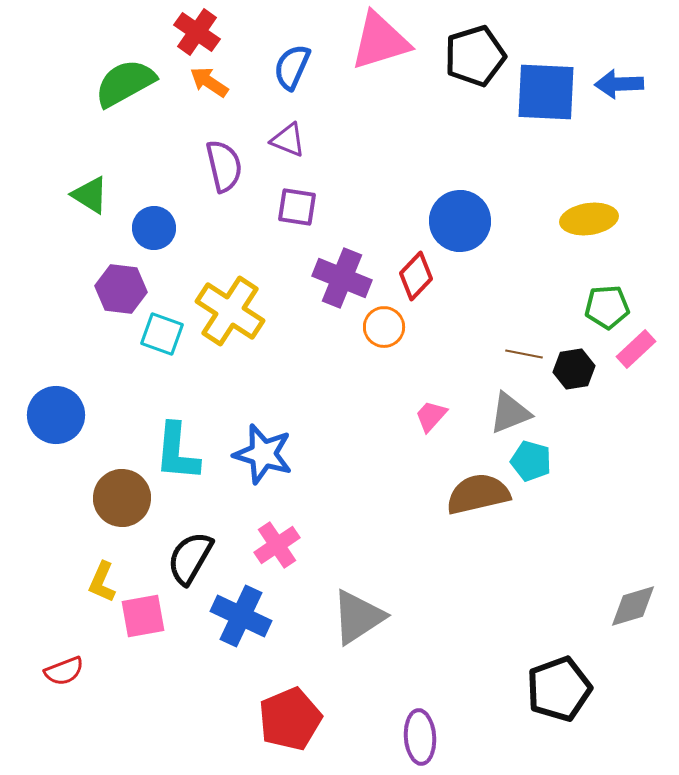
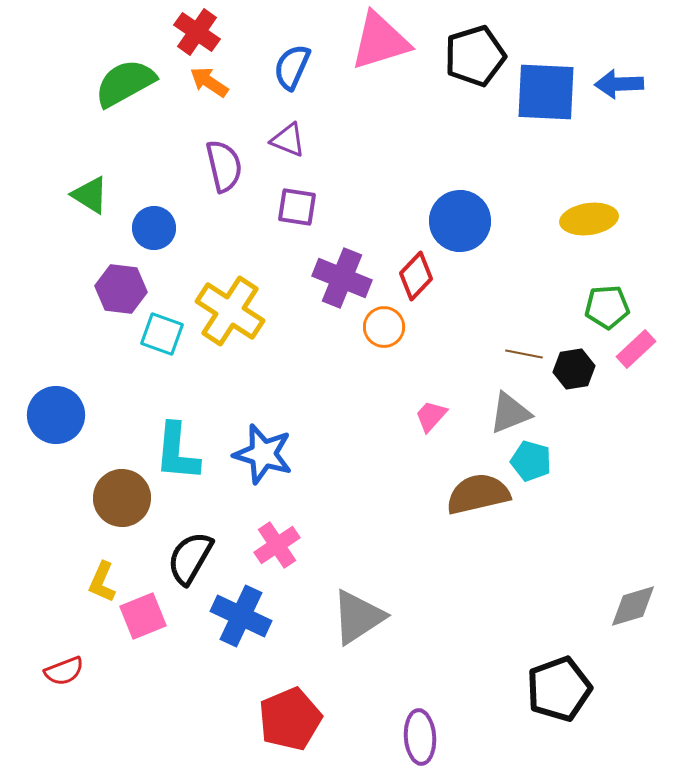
pink square at (143, 616): rotated 12 degrees counterclockwise
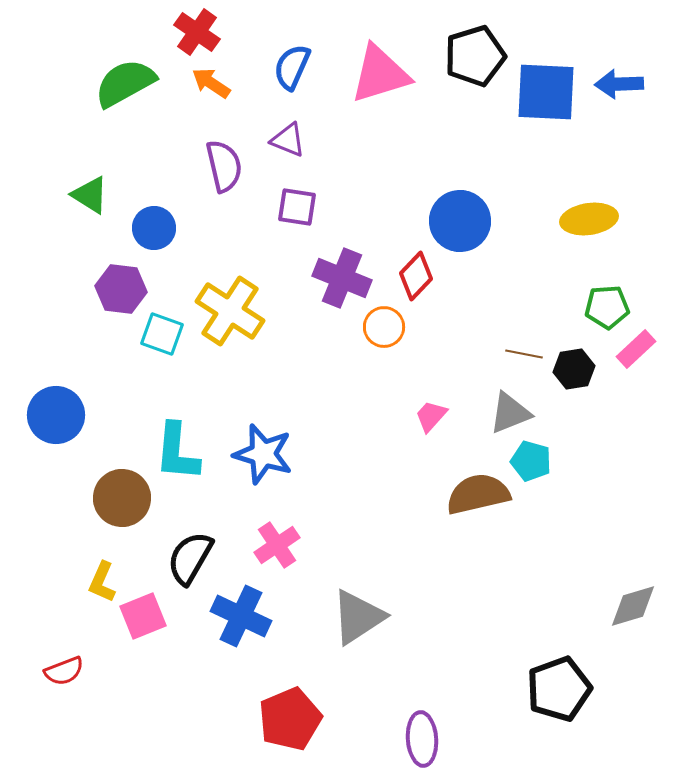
pink triangle at (380, 41): moved 33 px down
orange arrow at (209, 82): moved 2 px right, 1 px down
purple ellipse at (420, 737): moved 2 px right, 2 px down
